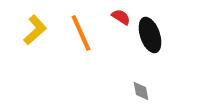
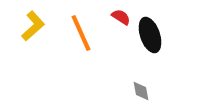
yellow L-shape: moved 2 px left, 4 px up
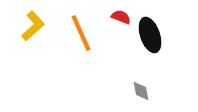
red semicircle: rotated 12 degrees counterclockwise
